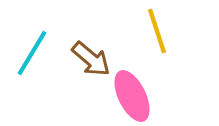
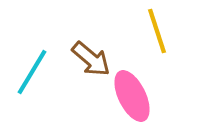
cyan line: moved 19 px down
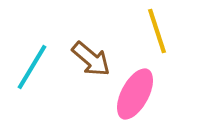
cyan line: moved 5 px up
pink ellipse: moved 3 px right, 2 px up; rotated 54 degrees clockwise
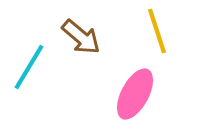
brown arrow: moved 10 px left, 22 px up
cyan line: moved 3 px left
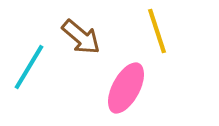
pink ellipse: moved 9 px left, 6 px up
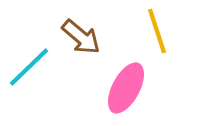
cyan line: rotated 15 degrees clockwise
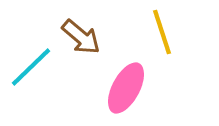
yellow line: moved 5 px right, 1 px down
cyan line: moved 2 px right
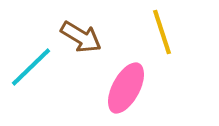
brown arrow: rotated 9 degrees counterclockwise
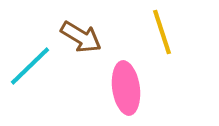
cyan line: moved 1 px left, 1 px up
pink ellipse: rotated 36 degrees counterclockwise
